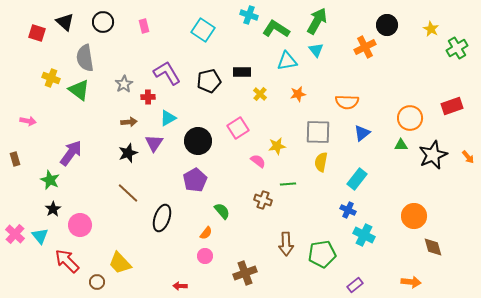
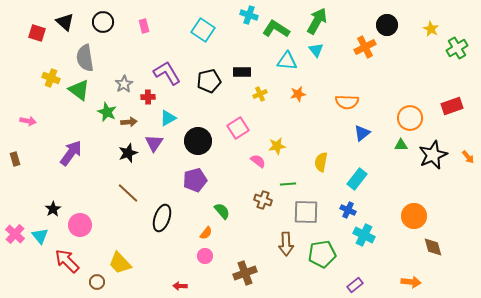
cyan triangle at (287, 61): rotated 15 degrees clockwise
yellow cross at (260, 94): rotated 24 degrees clockwise
gray square at (318, 132): moved 12 px left, 80 px down
green star at (50, 180): moved 57 px right, 68 px up
purple pentagon at (195, 180): rotated 15 degrees clockwise
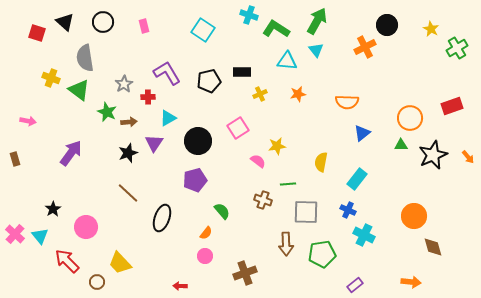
pink circle at (80, 225): moved 6 px right, 2 px down
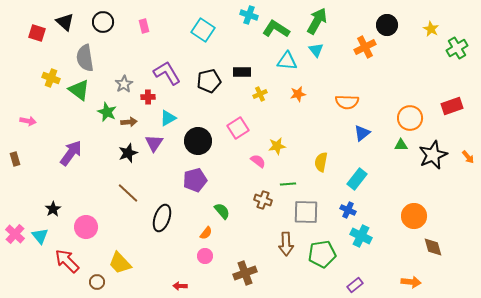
cyan cross at (364, 235): moved 3 px left, 1 px down
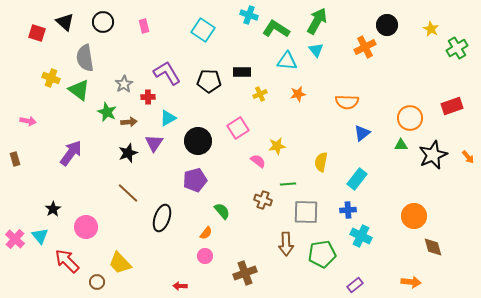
black pentagon at (209, 81): rotated 15 degrees clockwise
blue cross at (348, 210): rotated 28 degrees counterclockwise
pink cross at (15, 234): moved 5 px down
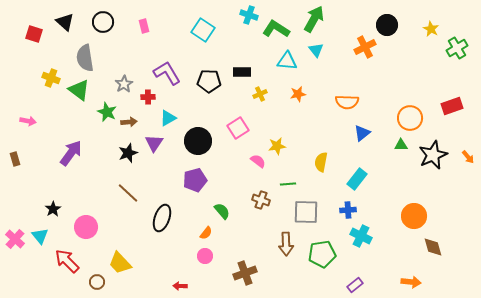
green arrow at (317, 21): moved 3 px left, 2 px up
red square at (37, 33): moved 3 px left, 1 px down
brown cross at (263, 200): moved 2 px left
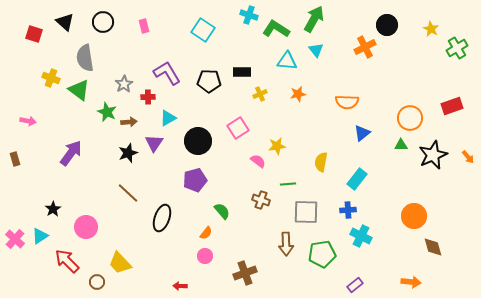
cyan triangle at (40, 236): rotated 36 degrees clockwise
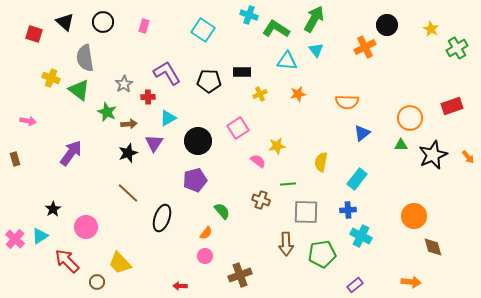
pink rectangle at (144, 26): rotated 32 degrees clockwise
brown arrow at (129, 122): moved 2 px down
brown cross at (245, 273): moved 5 px left, 2 px down
